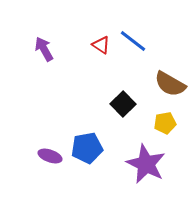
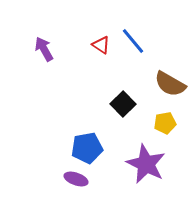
blue line: rotated 12 degrees clockwise
purple ellipse: moved 26 px right, 23 px down
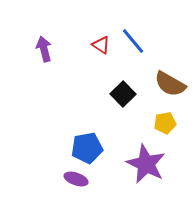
purple arrow: rotated 15 degrees clockwise
black square: moved 10 px up
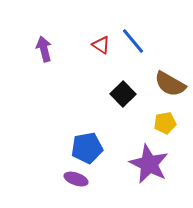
purple star: moved 3 px right
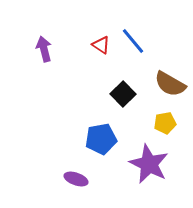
blue pentagon: moved 14 px right, 9 px up
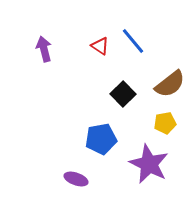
red triangle: moved 1 px left, 1 px down
brown semicircle: rotated 68 degrees counterclockwise
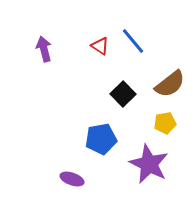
purple ellipse: moved 4 px left
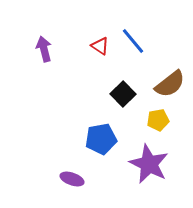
yellow pentagon: moved 7 px left, 3 px up
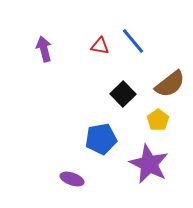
red triangle: rotated 24 degrees counterclockwise
yellow pentagon: rotated 25 degrees counterclockwise
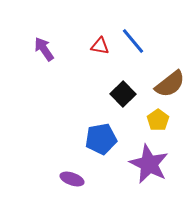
purple arrow: rotated 20 degrees counterclockwise
